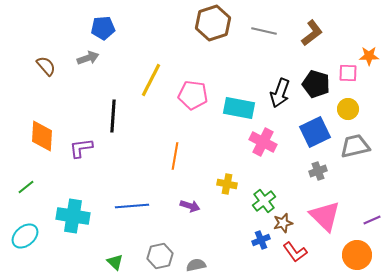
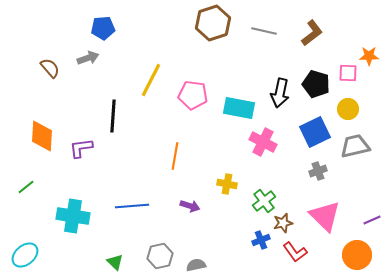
brown semicircle: moved 4 px right, 2 px down
black arrow: rotated 8 degrees counterclockwise
cyan ellipse: moved 19 px down
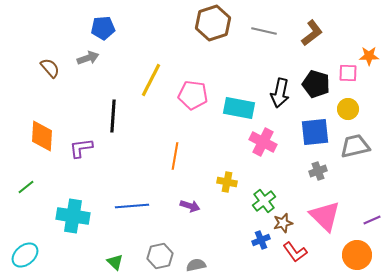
blue square: rotated 20 degrees clockwise
yellow cross: moved 2 px up
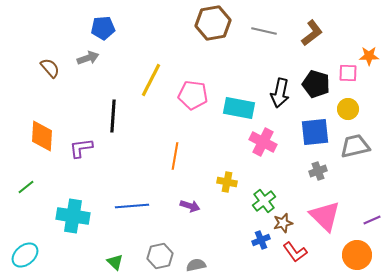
brown hexagon: rotated 8 degrees clockwise
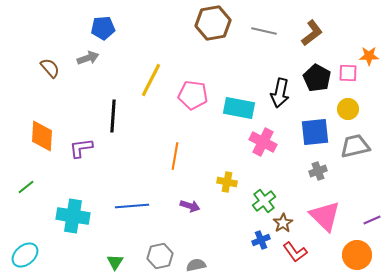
black pentagon: moved 1 px right, 6 px up; rotated 12 degrees clockwise
brown star: rotated 18 degrees counterclockwise
green triangle: rotated 18 degrees clockwise
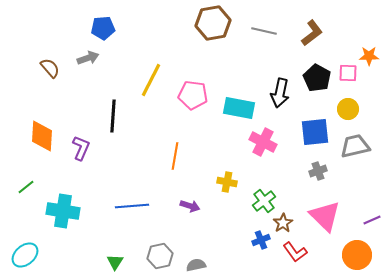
purple L-shape: rotated 120 degrees clockwise
cyan cross: moved 10 px left, 5 px up
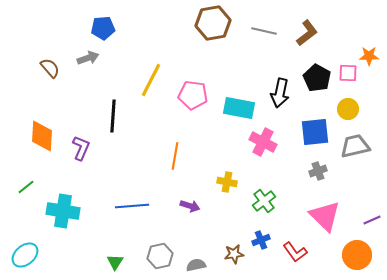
brown L-shape: moved 5 px left
brown star: moved 49 px left, 31 px down; rotated 24 degrees clockwise
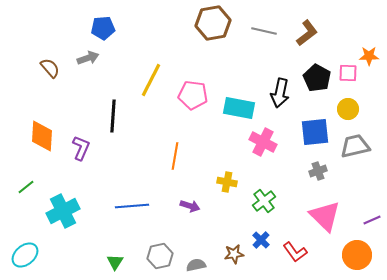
cyan cross: rotated 36 degrees counterclockwise
blue cross: rotated 24 degrees counterclockwise
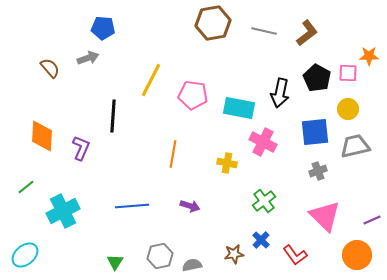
blue pentagon: rotated 10 degrees clockwise
orange line: moved 2 px left, 2 px up
yellow cross: moved 19 px up
red L-shape: moved 3 px down
gray semicircle: moved 4 px left
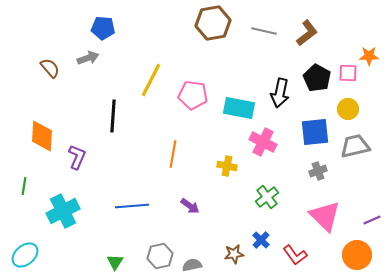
purple L-shape: moved 4 px left, 9 px down
yellow cross: moved 3 px down
green line: moved 2 px left, 1 px up; rotated 42 degrees counterclockwise
green cross: moved 3 px right, 4 px up
purple arrow: rotated 18 degrees clockwise
